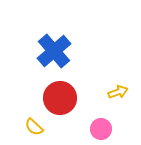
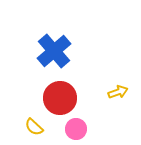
pink circle: moved 25 px left
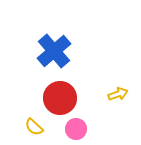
yellow arrow: moved 2 px down
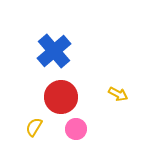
yellow arrow: rotated 48 degrees clockwise
red circle: moved 1 px right, 1 px up
yellow semicircle: rotated 78 degrees clockwise
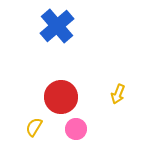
blue cross: moved 3 px right, 25 px up
yellow arrow: rotated 84 degrees clockwise
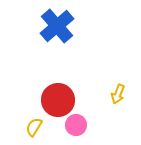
red circle: moved 3 px left, 3 px down
pink circle: moved 4 px up
